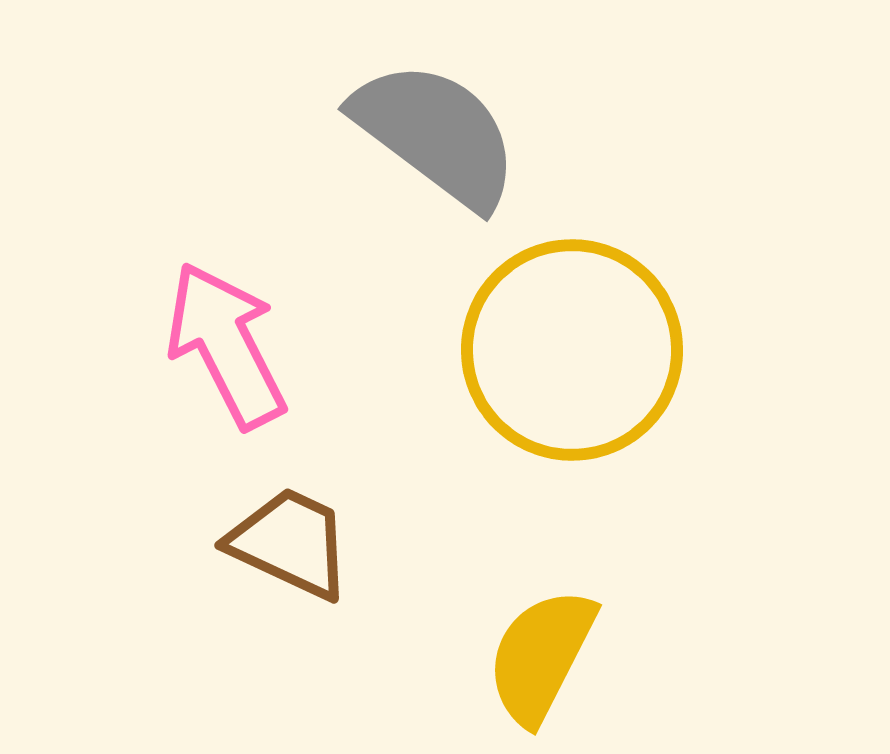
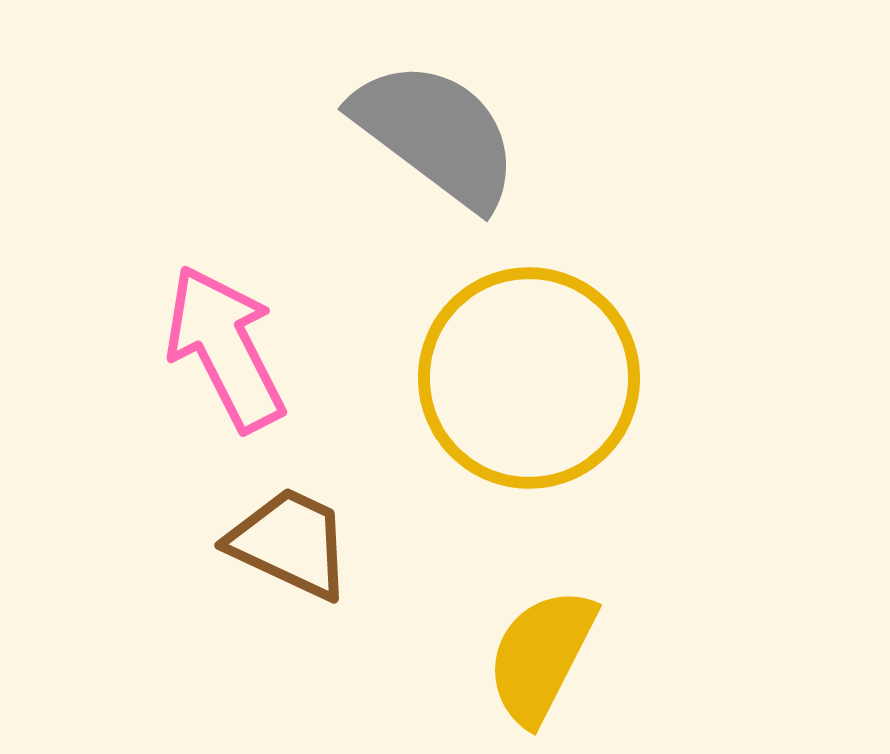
pink arrow: moved 1 px left, 3 px down
yellow circle: moved 43 px left, 28 px down
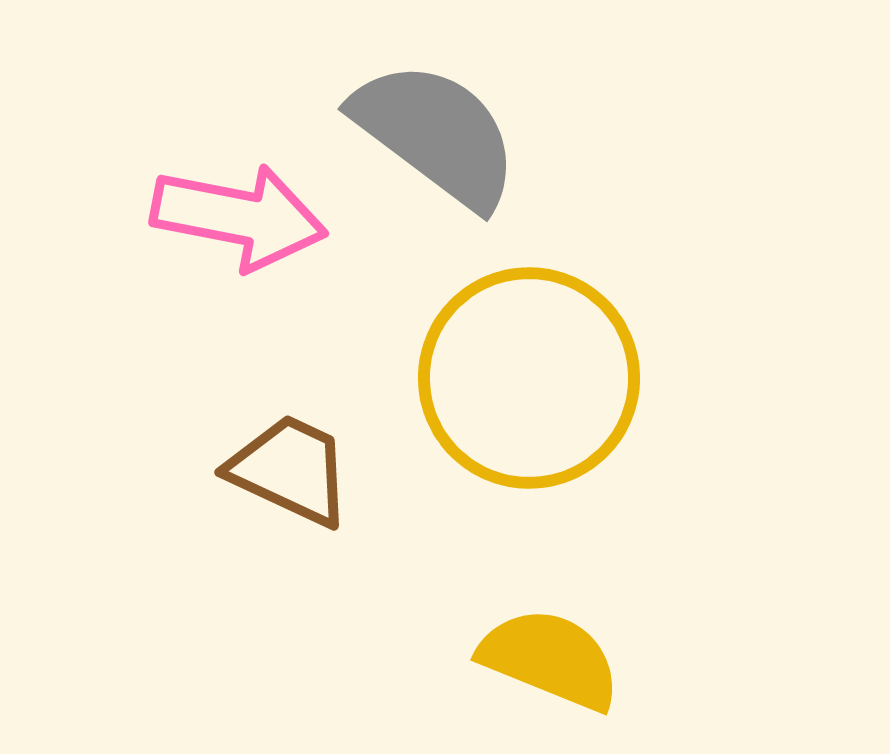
pink arrow: moved 14 px right, 131 px up; rotated 128 degrees clockwise
brown trapezoid: moved 73 px up
yellow semicircle: moved 9 px right, 3 px down; rotated 85 degrees clockwise
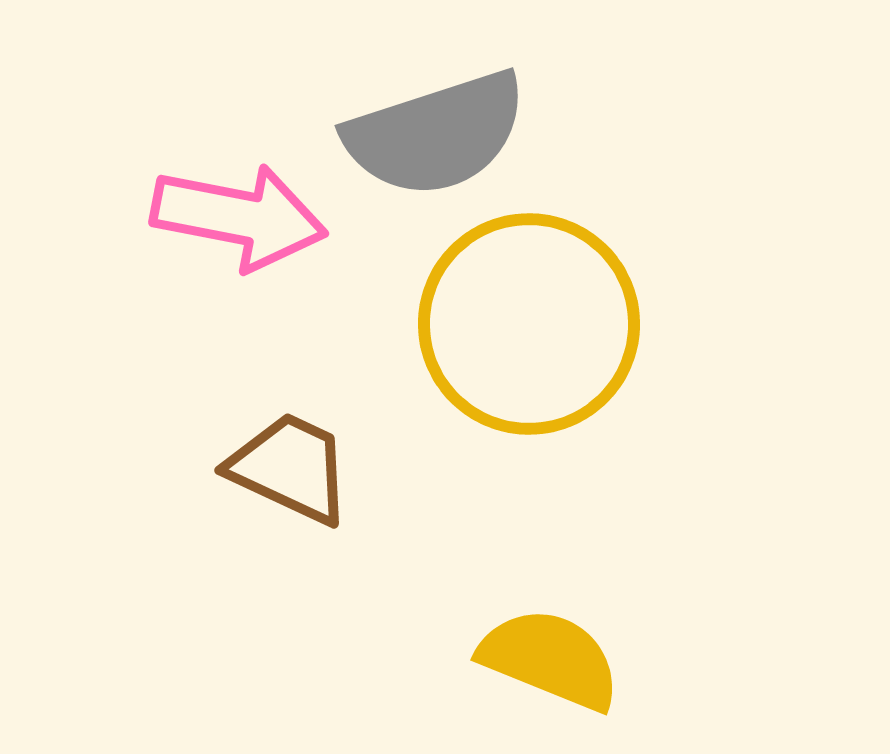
gray semicircle: rotated 125 degrees clockwise
yellow circle: moved 54 px up
brown trapezoid: moved 2 px up
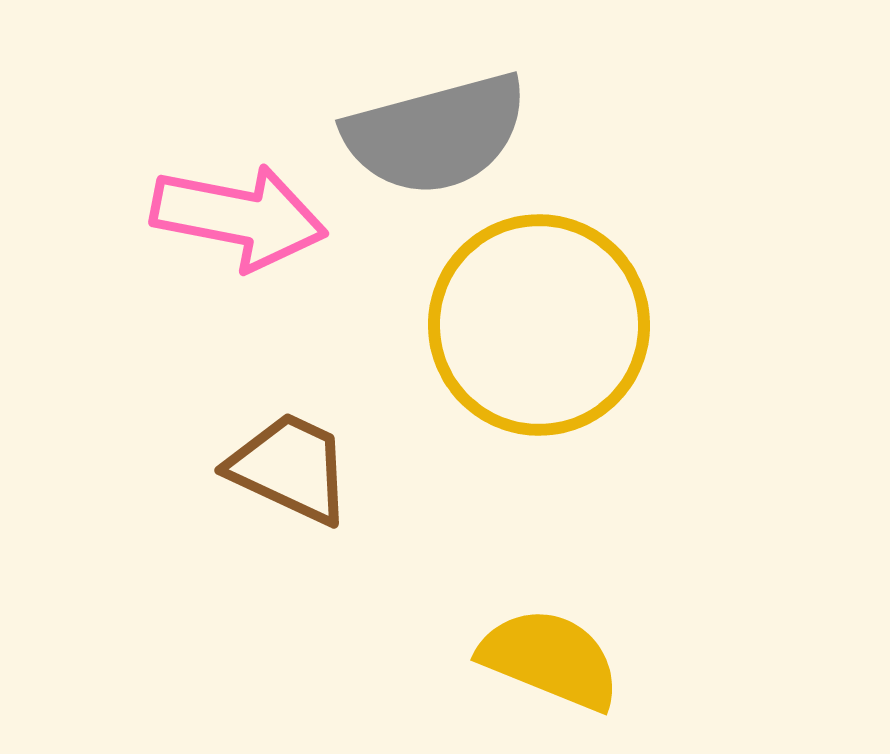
gray semicircle: rotated 3 degrees clockwise
yellow circle: moved 10 px right, 1 px down
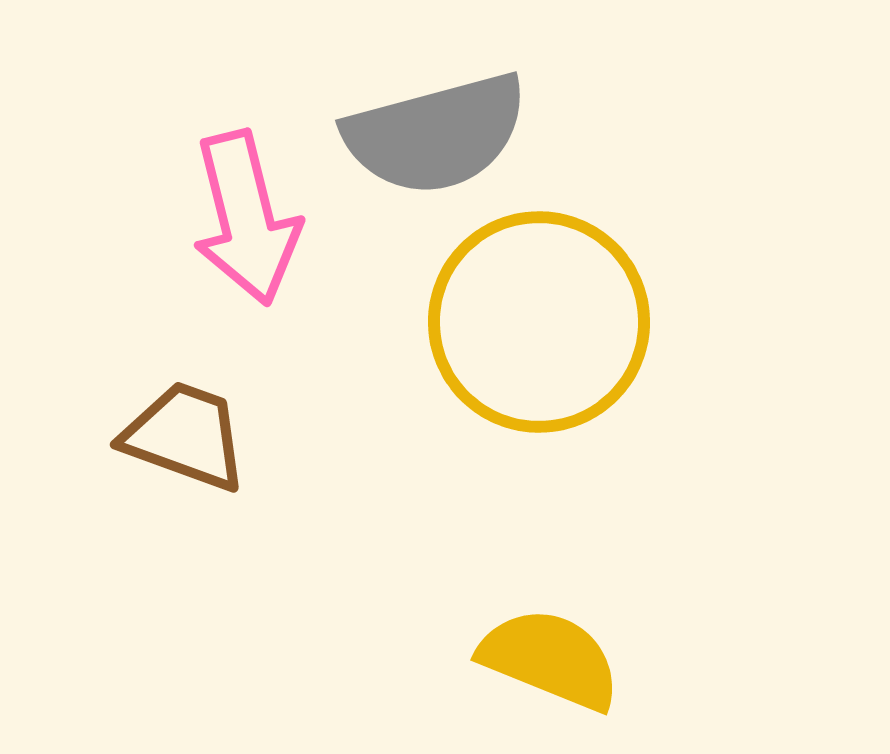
pink arrow: moved 7 px right, 1 px down; rotated 65 degrees clockwise
yellow circle: moved 3 px up
brown trapezoid: moved 105 px left, 32 px up; rotated 5 degrees counterclockwise
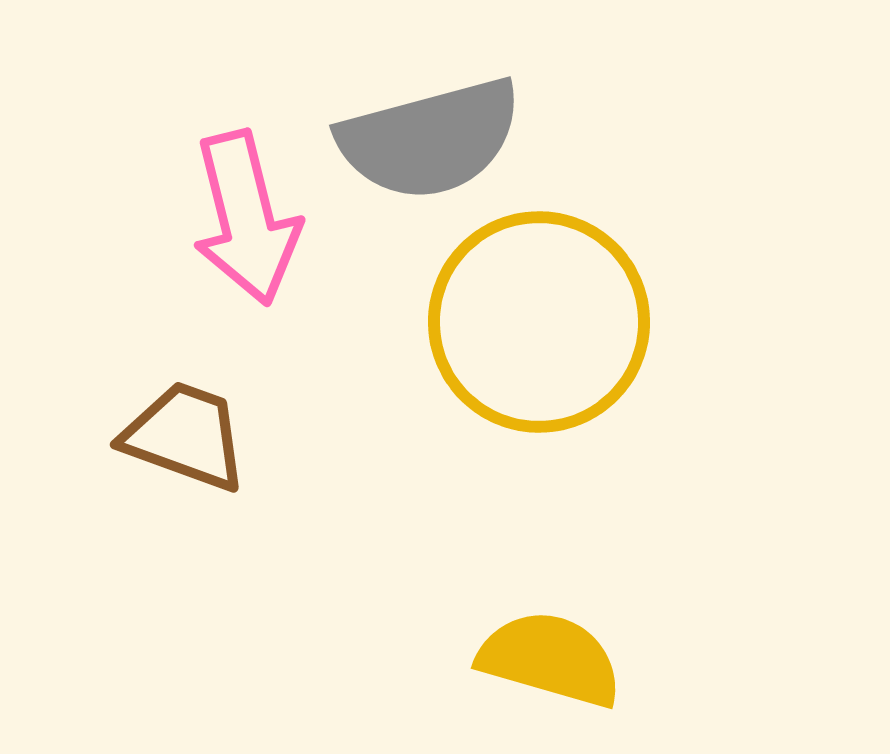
gray semicircle: moved 6 px left, 5 px down
yellow semicircle: rotated 6 degrees counterclockwise
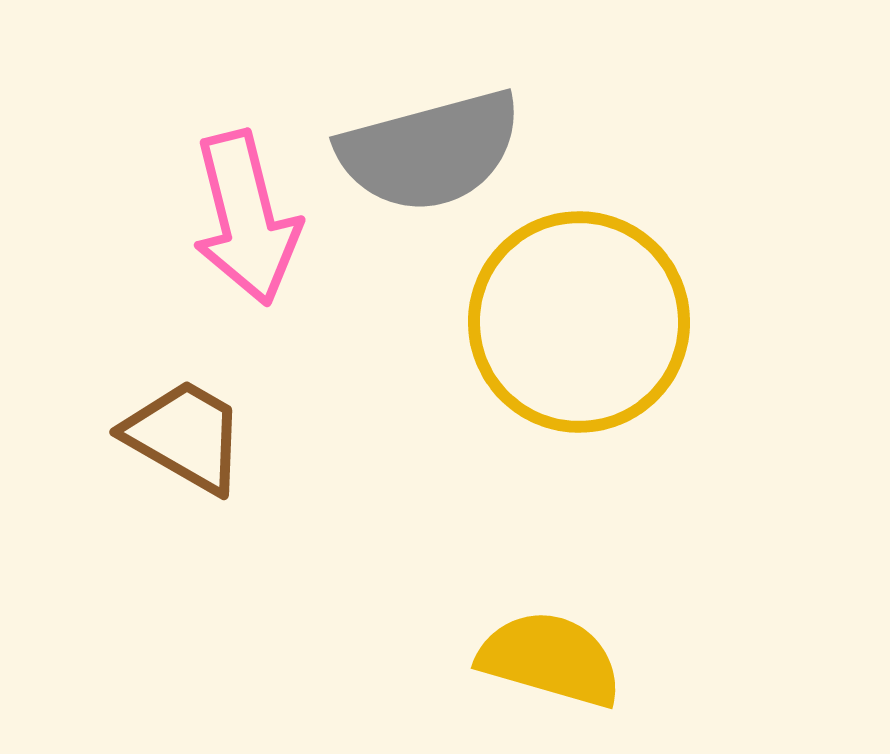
gray semicircle: moved 12 px down
yellow circle: moved 40 px right
brown trapezoid: rotated 10 degrees clockwise
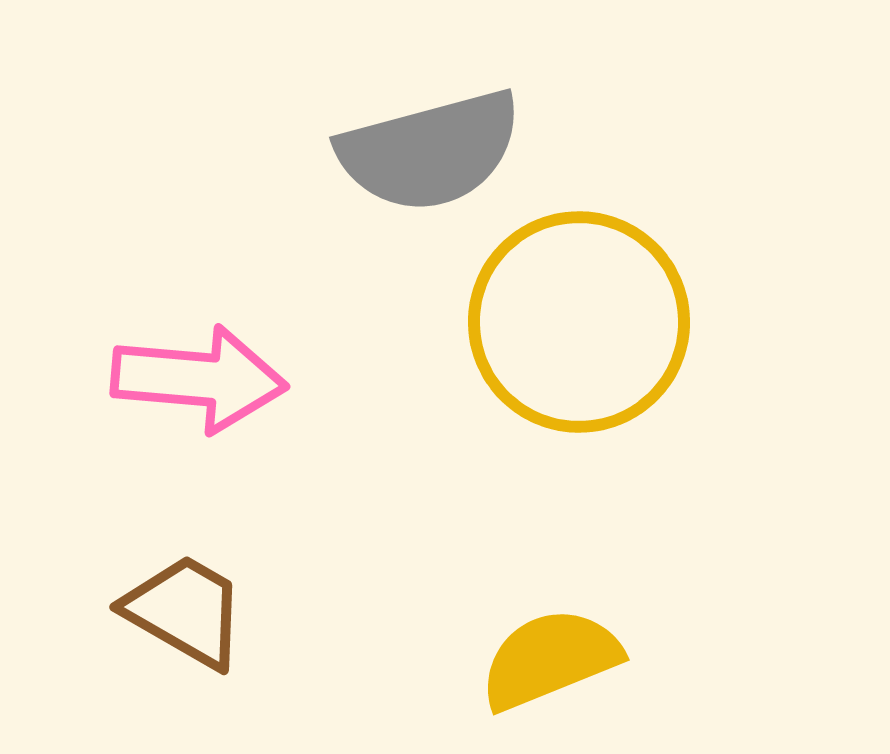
pink arrow: moved 47 px left, 161 px down; rotated 71 degrees counterclockwise
brown trapezoid: moved 175 px down
yellow semicircle: rotated 38 degrees counterclockwise
